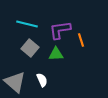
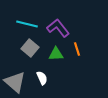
purple L-shape: moved 2 px left, 2 px up; rotated 60 degrees clockwise
orange line: moved 4 px left, 9 px down
white semicircle: moved 2 px up
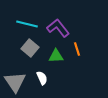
green triangle: moved 2 px down
gray triangle: rotated 15 degrees clockwise
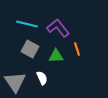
gray square: moved 1 px down; rotated 12 degrees counterclockwise
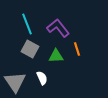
cyan line: rotated 55 degrees clockwise
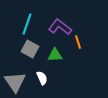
cyan line: rotated 40 degrees clockwise
purple L-shape: moved 2 px right, 1 px up; rotated 15 degrees counterclockwise
orange line: moved 1 px right, 7 px up
green triangle: moved 1 px left, 1 px up
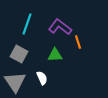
gray square: moved 11 px left, 5 px down
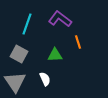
purple L-shape: moved 8 px up
white semicircle: moved 3 px right, 1 px down
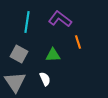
cyan line: moved 2 px up; rotated 10 degrees counterclockwise
green triangle: moved 2 px left
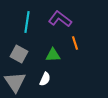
orange line: moved 3 px left, 1 px down
white semicircle: rotated 48 degrees clockwise
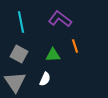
cyan line: moved 6 px left; rotated 20 degrees counterclockwise
orange line: moved 3 px down
